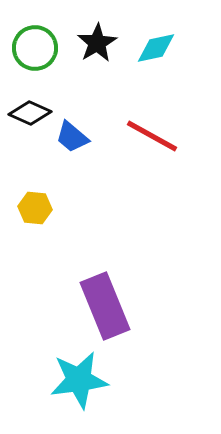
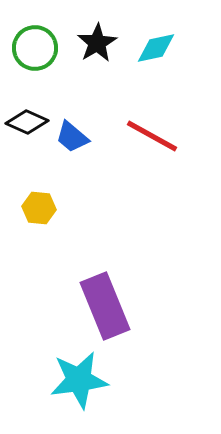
black diamond: moved 3 px left, 9 px down
yellow hexagon: moved 4 px right
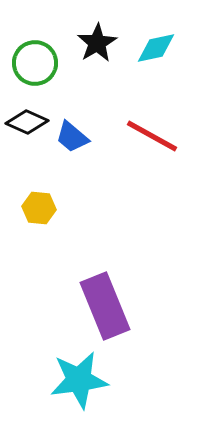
green circle: moved 15 px down
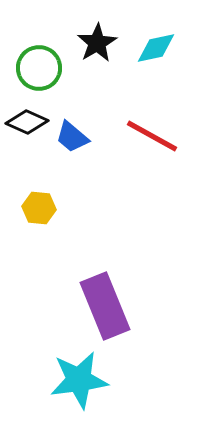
green circle: moved 4 px right, 5 px down
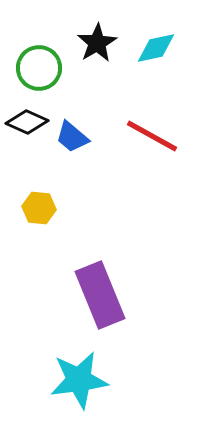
purple rectangle: moved 5 px left, 11 px up
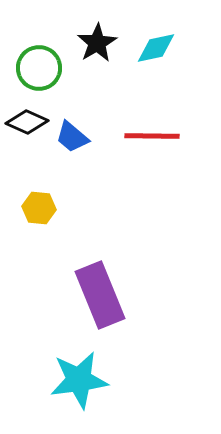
red line: rotated 28 degrees counterclockwise
